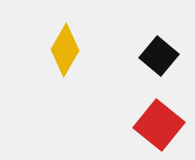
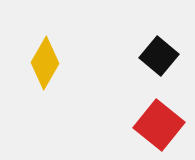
yellow diamond: moved 20 px left, 13 px down
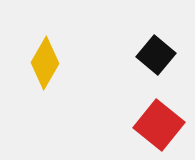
black square: moved 3 px left, 1 px up
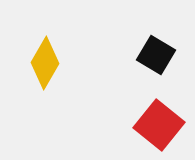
black square: rotated 9 degrees counterclockwise
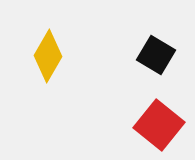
yellow diamond: moved 3 px right, 7 px up
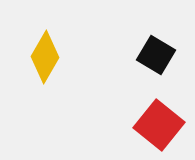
yellow diamond: moved 3 px left, 1 px down
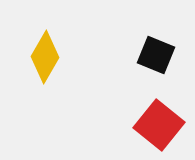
black square: rotated 9 degrees counterclockwise
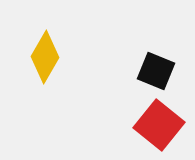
black square: moved 16 px down
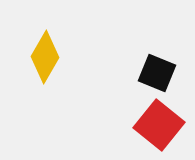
black square: moved 1 px right, 2 px down
